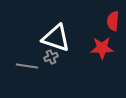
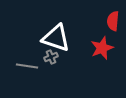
red star: rotated 20 degrees counterclockwise
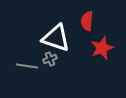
red semicircle: moved 26 px left
gray cross: moved 1 px left, 2 px down
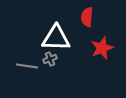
red semicircle: moved 4 px up
white triangle: rotated 16 degrees counterclockwise
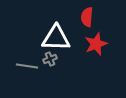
red star: moved 6 px left, 4 px up
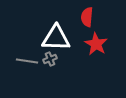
red star: rotated 20 degrees counterclockwise
gray line: moved 5 px up
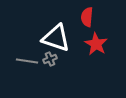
white triangle: rotated 16 degrees clockwise
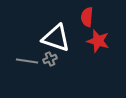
red star: moved 2 px right, 3 px up; rotated 15 degrees counterclockwise
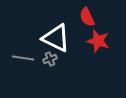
red semicircle: rotated 30 degrees counterclockwise
white triangle: rotated 8 degrees clockwise
gray line: moved 4 px left, 3 px up
